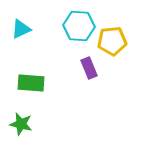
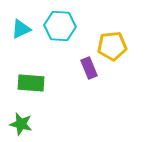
cyan hexagon: moved 19 px left
yellow pentagon: moved 5 px down
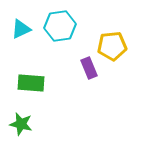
cyan hexagon: rotated 12 degrees counterclockwise
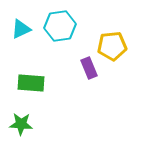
green star: rotated 10 degrees counterclockwise
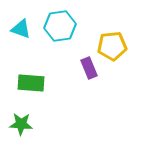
cyan triangle: rotated 45 degrees clockwise
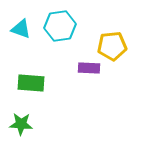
purple rectangle: rotated 65 degrees counterclockwise
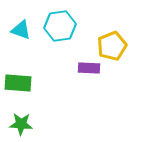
cyan triangle: moved 1 px down
yellow pentagon: rotated 16 degrees counterclockwise
green rectangle: moved 13 px left
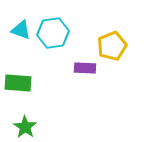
cyan hexagon: moved 7 px left, 7 px down
purple rectangle: moved 4 px left
green star: moved 4 px right, 3 px down; rotated 30 degrees clockwise
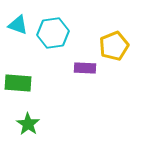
cyan triangle: moved 3 px left, 5 px up
yellow pentagon: moved 2 px right
green star: moved 3 px right, 3 px up
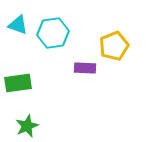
green rectangle: rotated 12 degrees counterclockwise
green star: moved 1 px left, 2 px down; rotated 15 degrees clockwise
